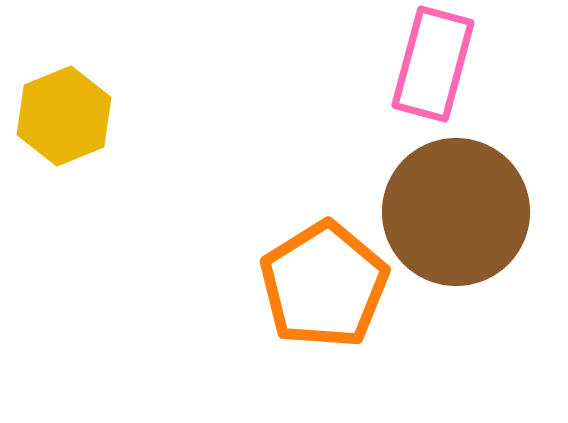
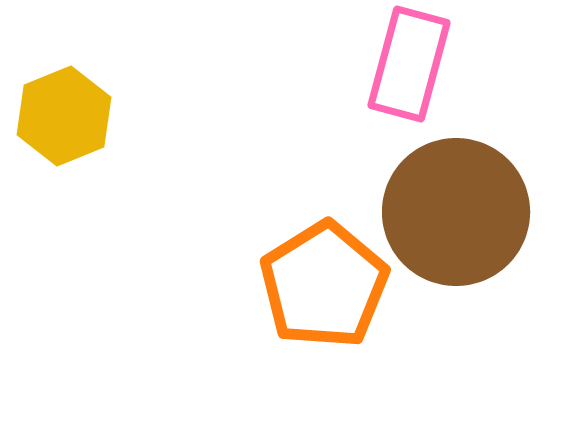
pink rectangle: moved 24 px left
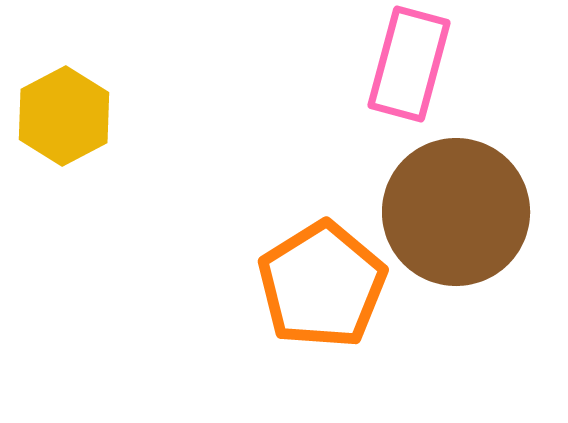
yellow hexagon: rotated 6 degrees counterclockwise
orange pentagon: moved 2 px left
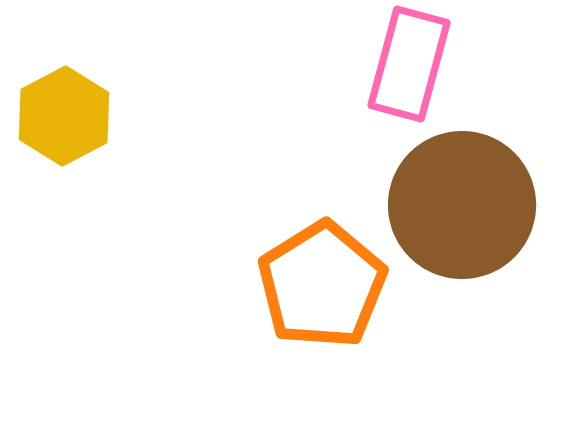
brown circle: moved 6 px right, 7 px up
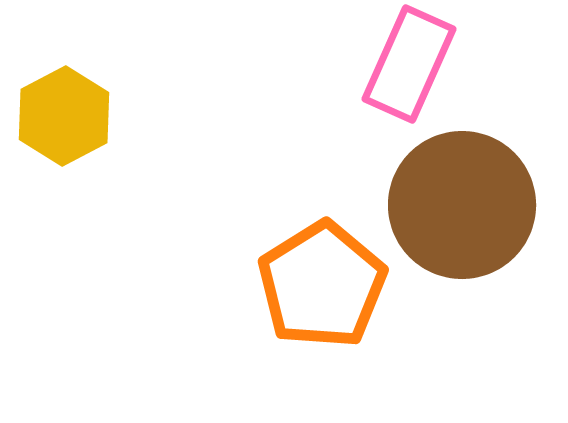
pink rectangle: rotated 9 degrees clockwise
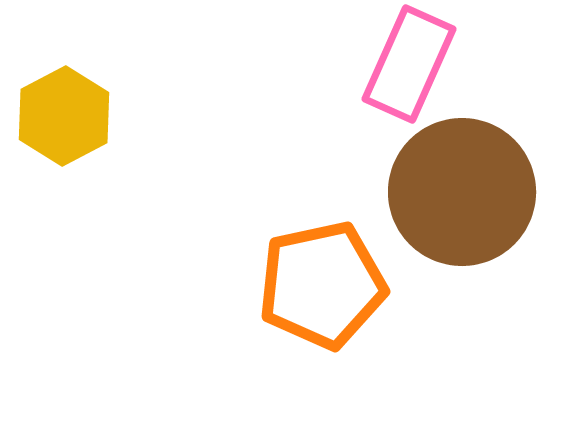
brown circle: moved 13 px up
orange pentagon: rotated 20 degrees clockwise
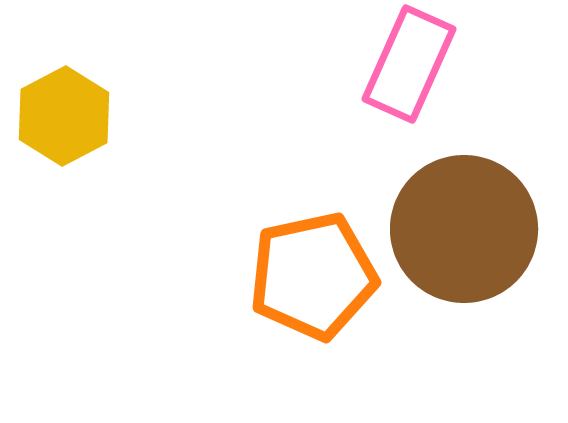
brown circle: moved 2 px right, 37 px down
orange pentagon: moved 9 px left, 9 px up
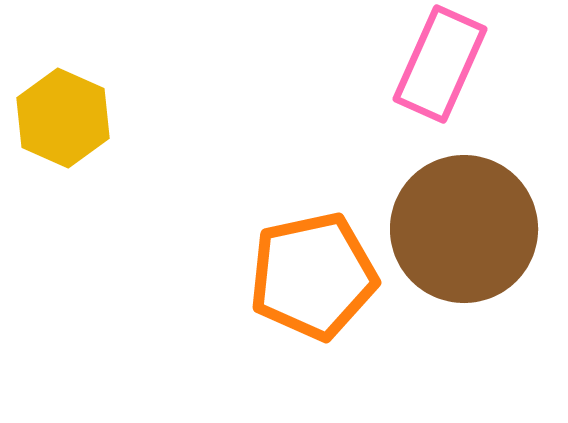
pink rectangle: moved 31 px right
yellow hexagon: moved 1 px left, 2 px down; rotated 8 degrees counterclockwise
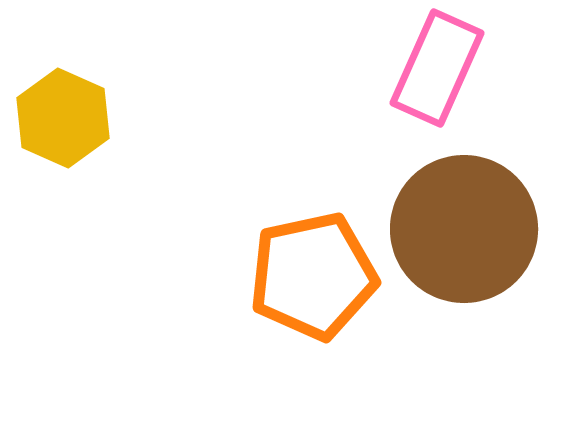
pink rectangle: moved 3 px left, 4 px down
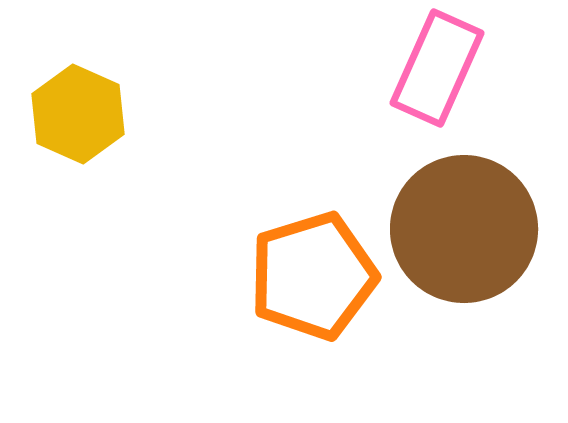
yellow hexagon: moved 15 px right, 4 px up
orange pentagon: rotated 5 degrees counterclockwise
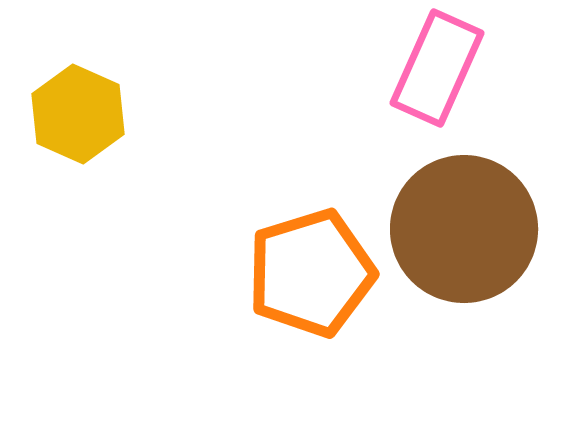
orange pentagon: moved 2 px left, 3 px up
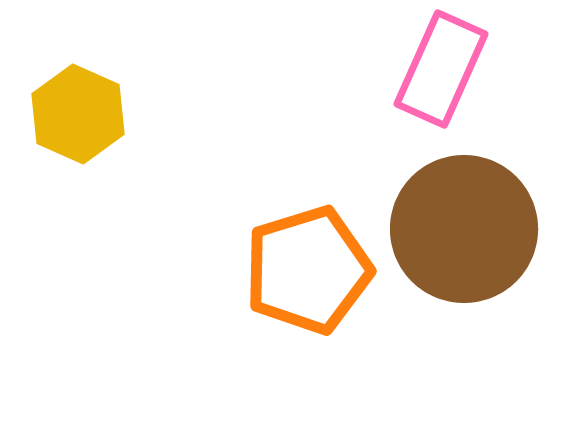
pink rectangle: moved 4 px right, 1 px down
orange pentagon: moved 3 px left, 3 px up
